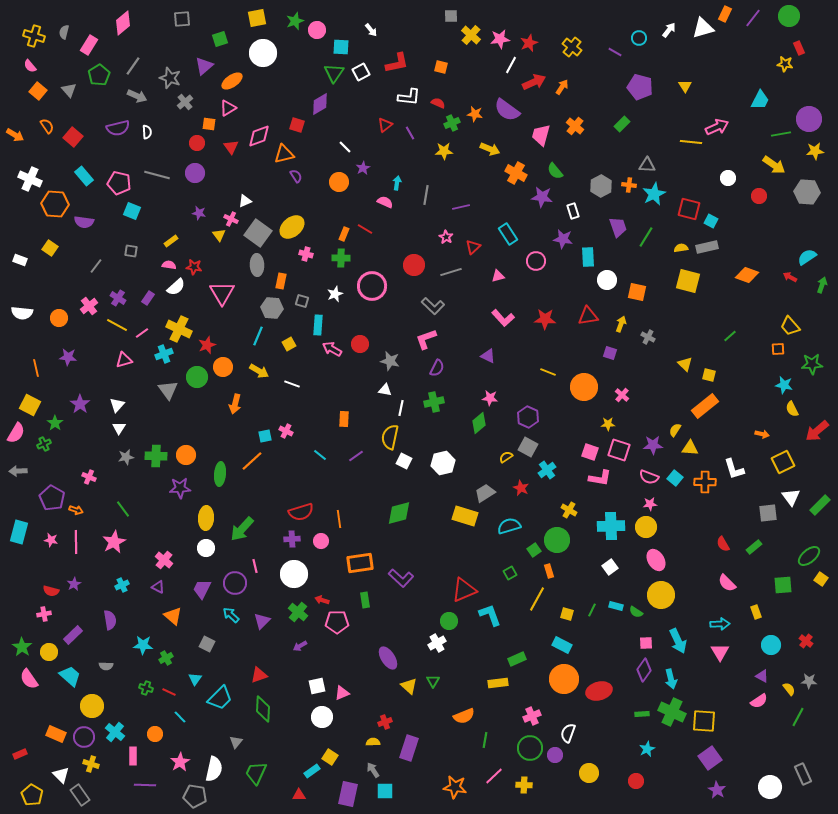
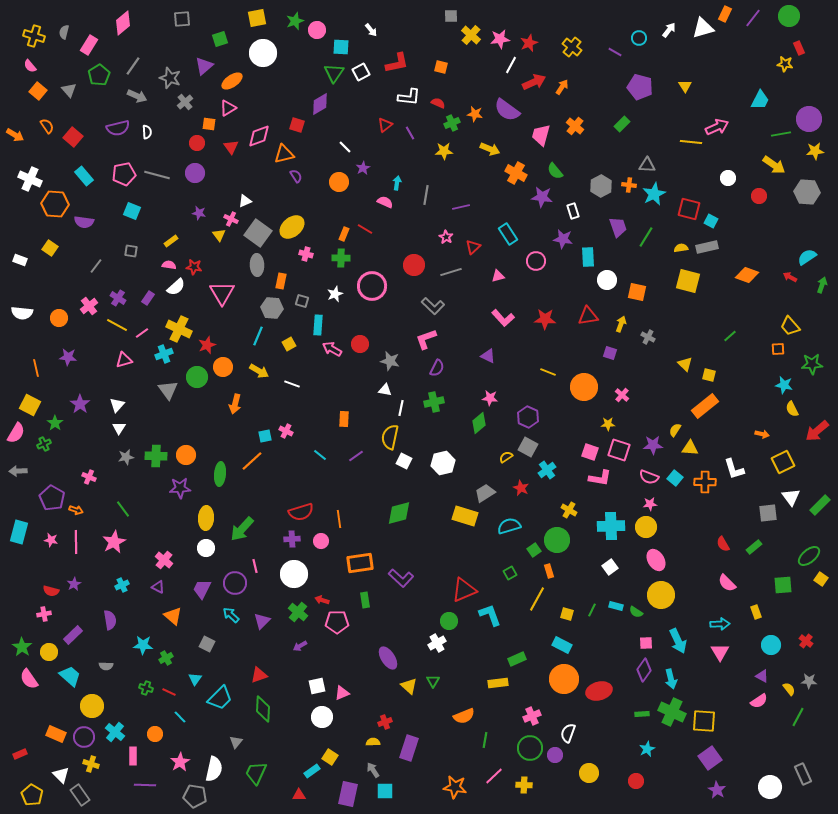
pink pentagon at (119, 183): moved 5 px right, 9 px up; rotated 25 degrees counterclockwise
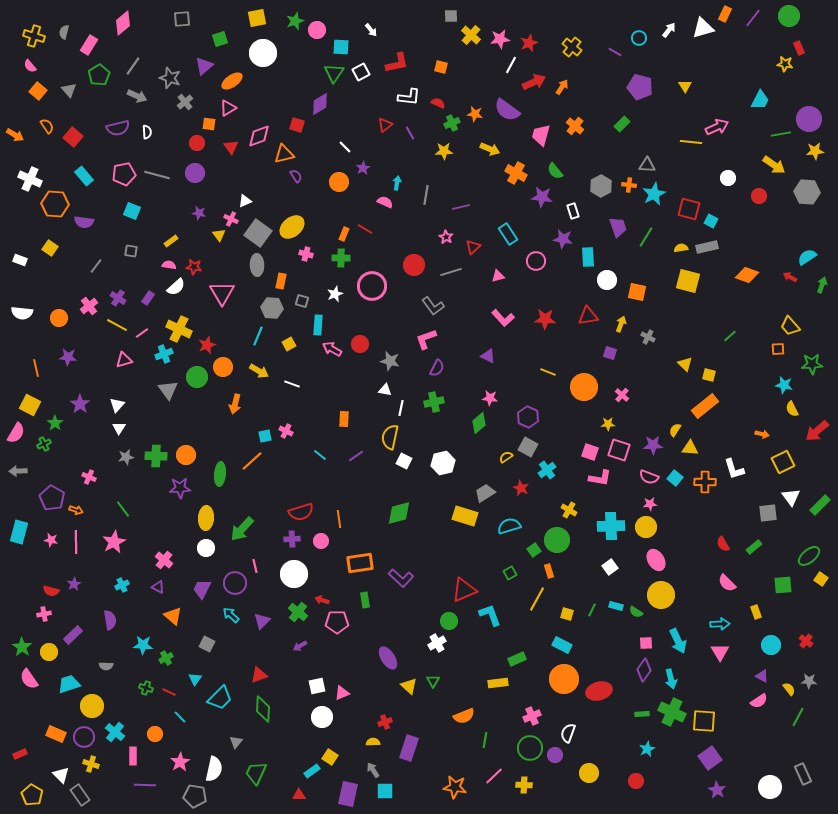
gray L-shape at (433, 306): rotated 10 degrees clockwise
cyan trapezoid at (70, 676): moved 1 px left, 8 px down; rotated 60 degrees counterclockwise
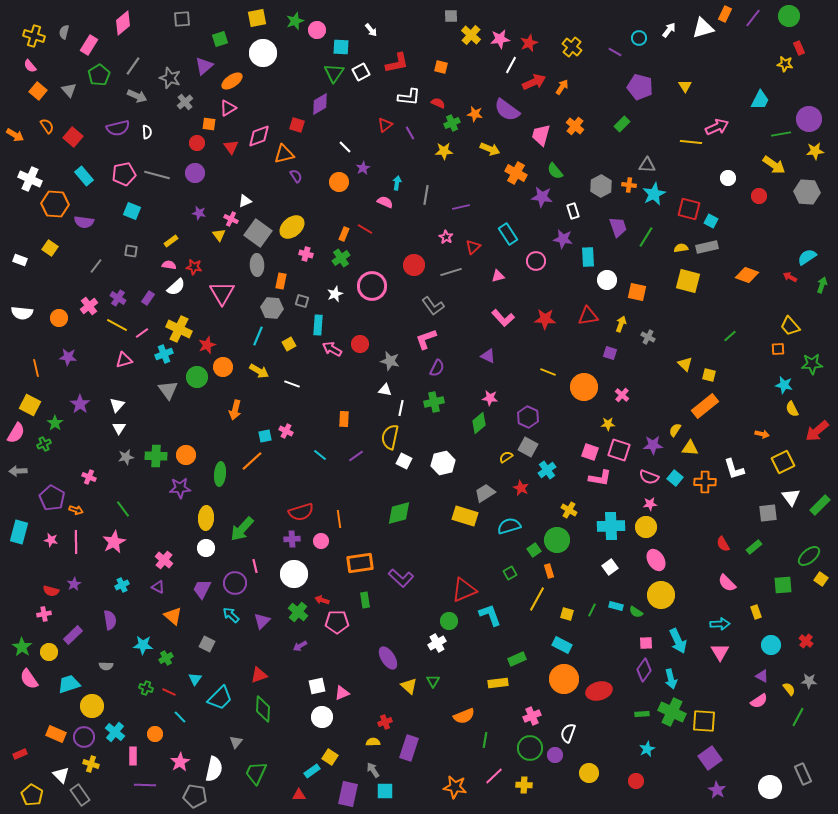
green cross at (341, 258): rotated 36 degrees counterclockwise
orange arrow at (235, 404): moved 6 px down
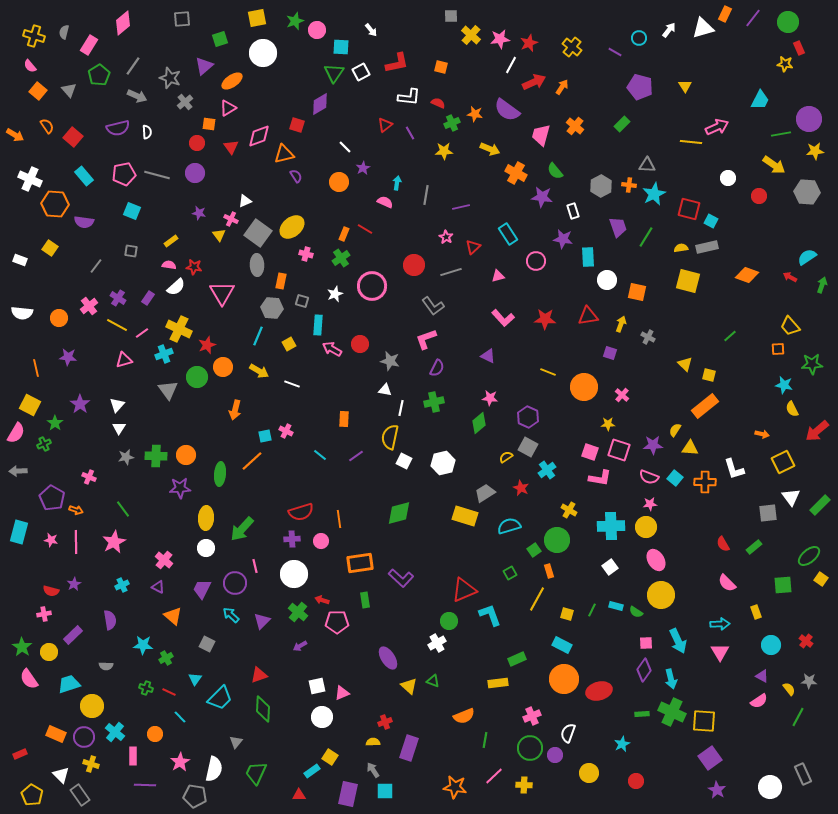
green circle at (789, 16): moved 1 px left, 6 px down
green triangle at (433, 681): rotated 40 degrees counterclockwise
cyan star at (647, 749): moved 25 px left, 5 px up
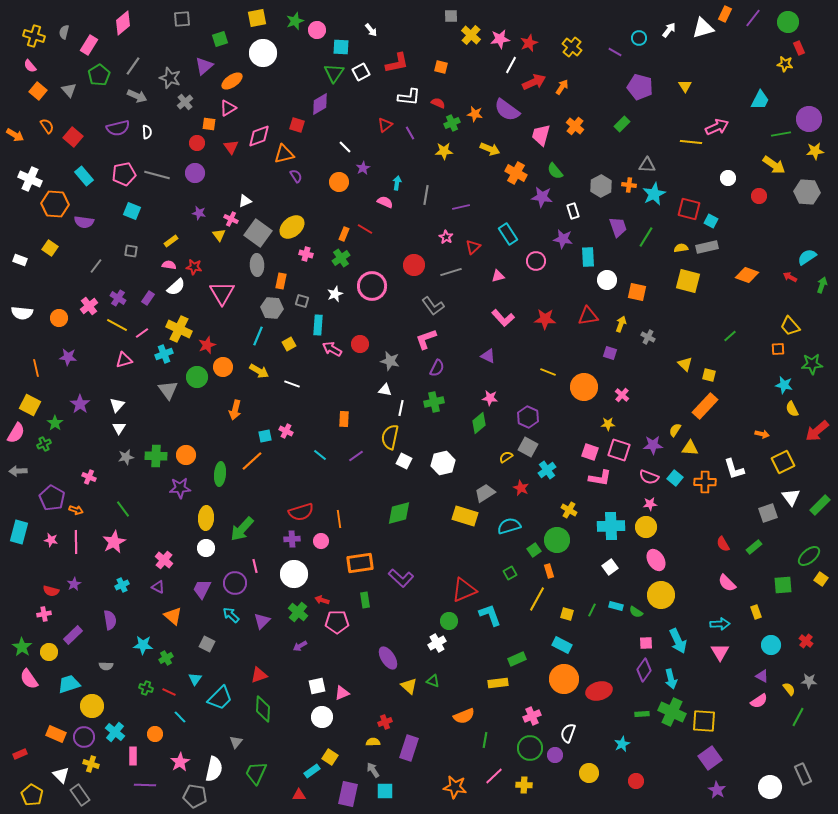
orange rectangle at (705, 406): rotated 8 degrees counterclockwise
gray square at (768, 513): rotated 12 degrees counterclockwise
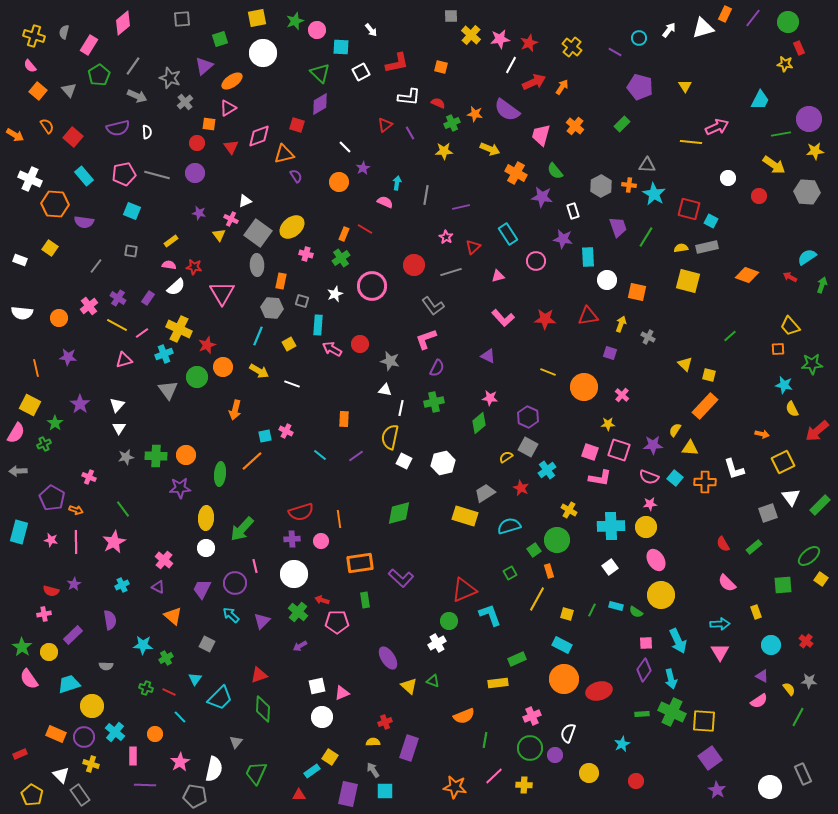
green triangle at (334, 73): moved 14 px left; rotated 20 degrees counterclockwise
cyan star at (654, 194): rotated 15 degrees counterclockwise
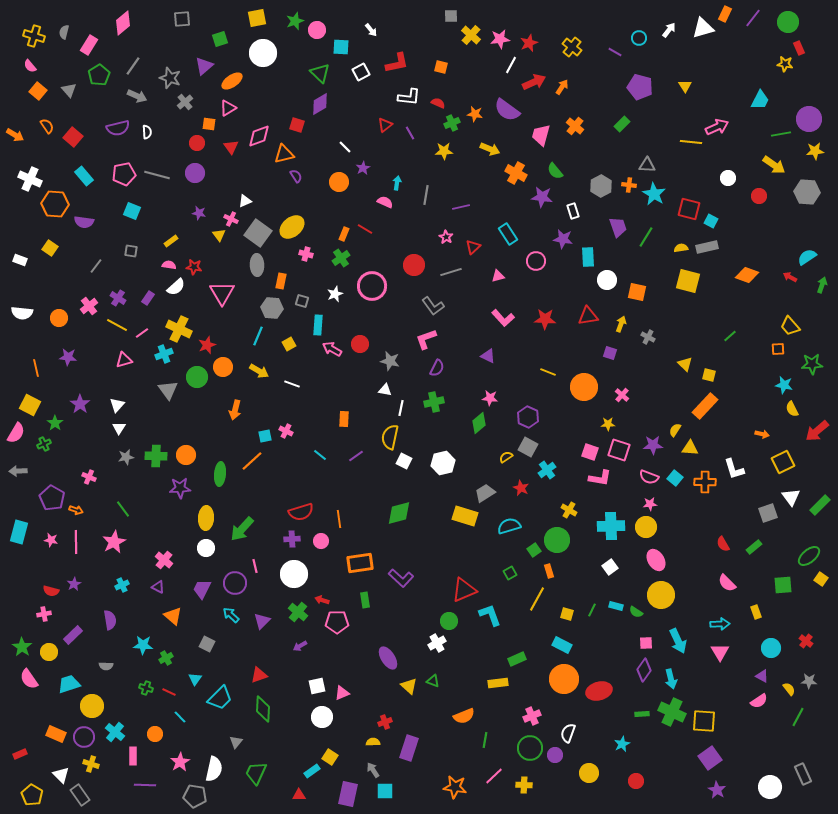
cyan circle at (771, 645): moved 3 px down
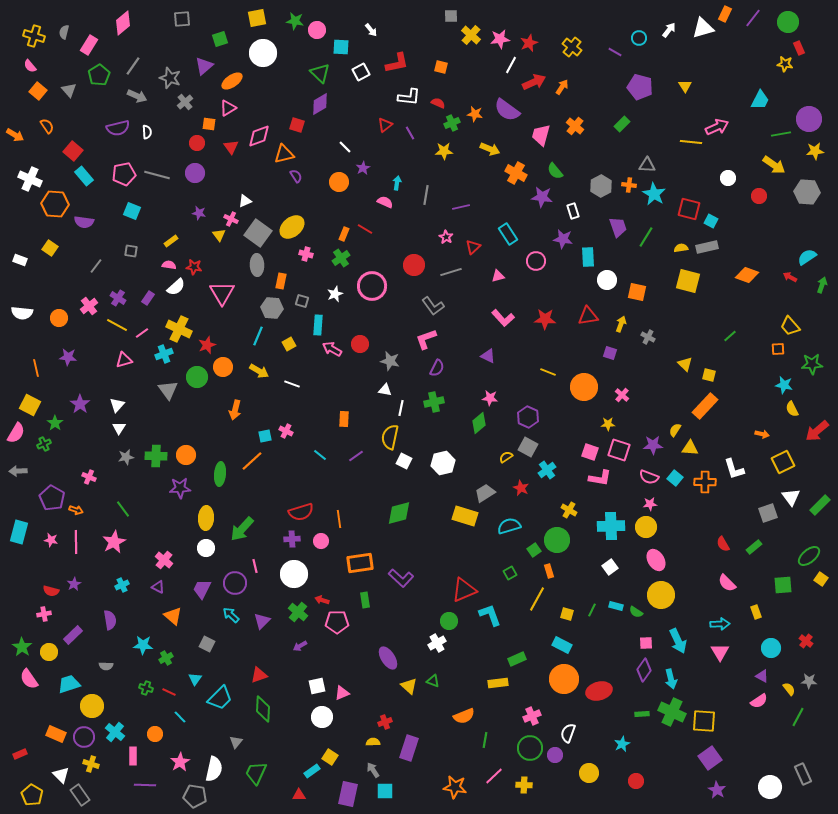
green star at (295, 21): rotated 30 degrees clockwise
red square at (73, 137): moved 14 px down
